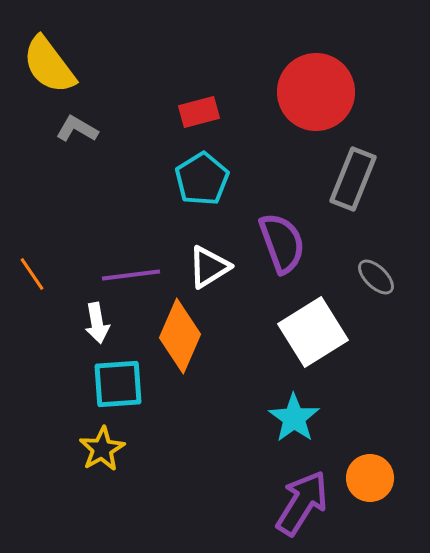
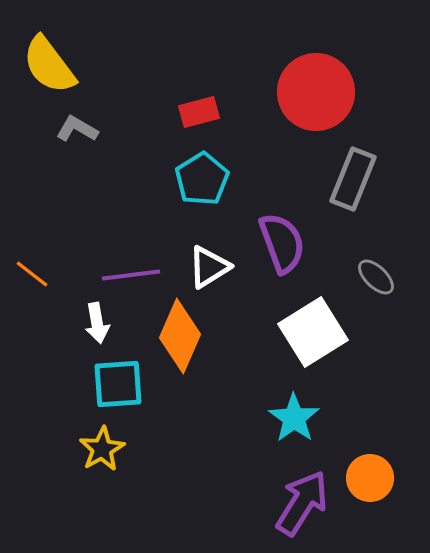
orange line: rotated 18 degrees counterclockwise
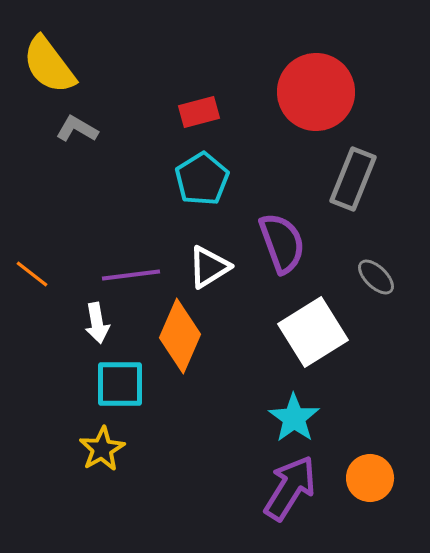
cyan square: moved 2 px right; rotated 4 degrees clockwise
purple arrow: moved 12 px left, 15 px up
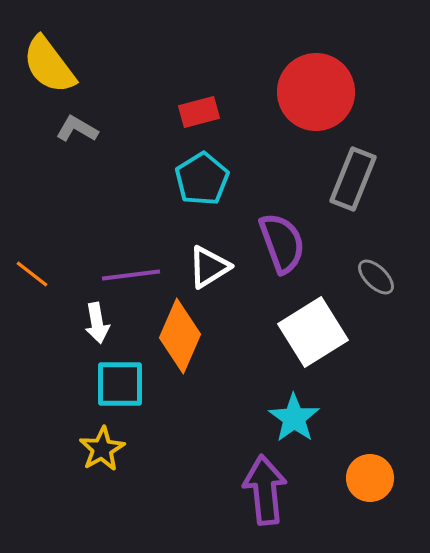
purple arrow: moved 25 px left, 2 px down; rotated 38 degrees counterclockwise
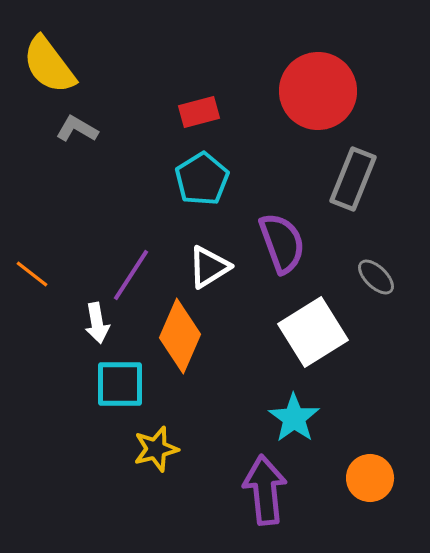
red circle: moved 2 px right, 1 px up
purple line: rotated 50 degrees counterclockwise
yellow star: moved 54 px right; rotated 15 degrees clockwise
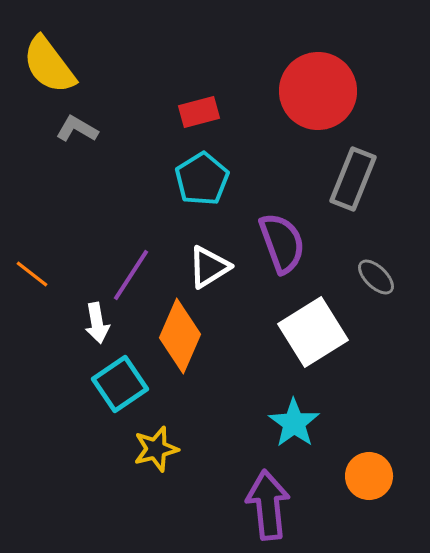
cyan square: rotated 34 degrees counterclockwise
cyan star: moved 5 px down
orange circle: moved 1 px left, 2 px up
purple arrow: moved 3 px right, 15 px down
